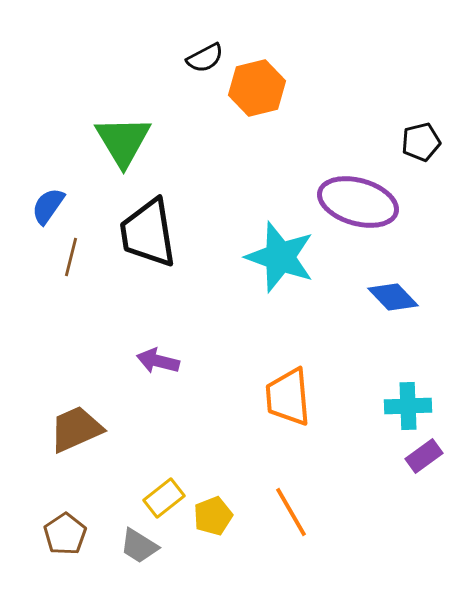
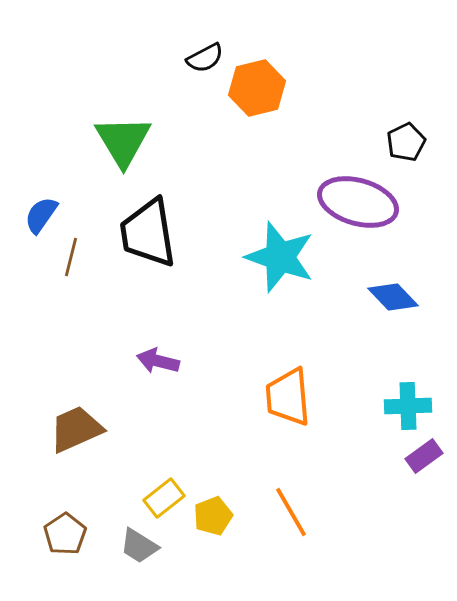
black pentagon: moved 15 px left; rotated 12 degrees counterclockwise
blue semicircle: moved 7 px left, 9 px down
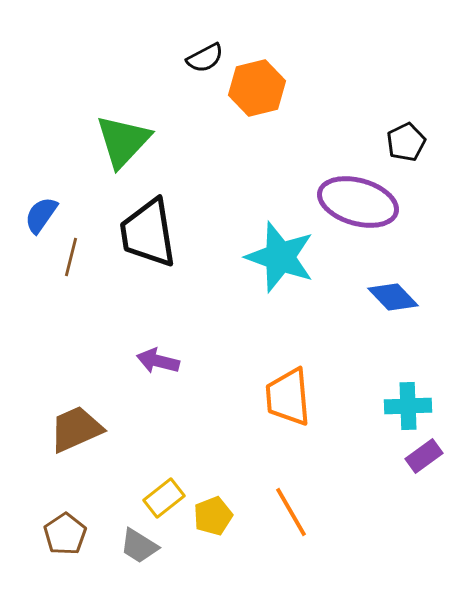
green triangle: rotated 14 degrees clockwise
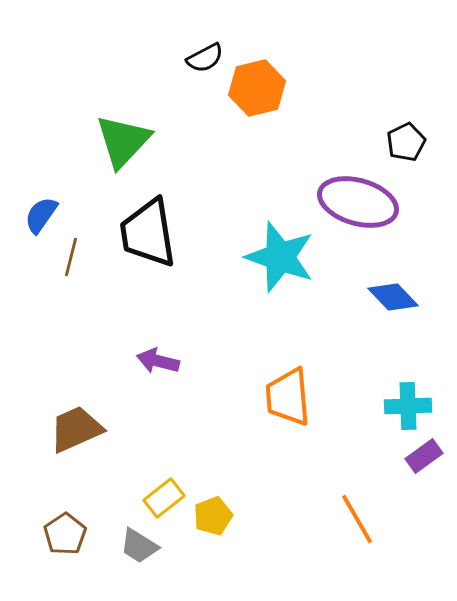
orange line: moved 66 px right, 7 px down
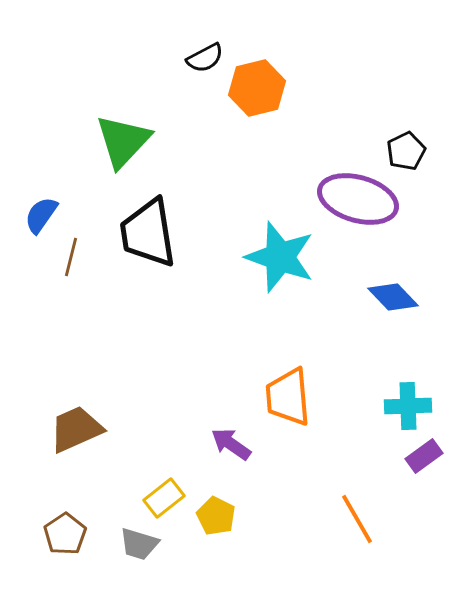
black pentagon: moved 9 px down
purple ellipse: moved 3 px up
purple arrow: moved 73 px right, 83 px down; rotated 21 degrees clockwise
yellow pentagon: moved 3 px right; rotated 24 degrees counterclockwise
gray trapezoid: moved 2 px up; rotated 15 degrees counterclockwise
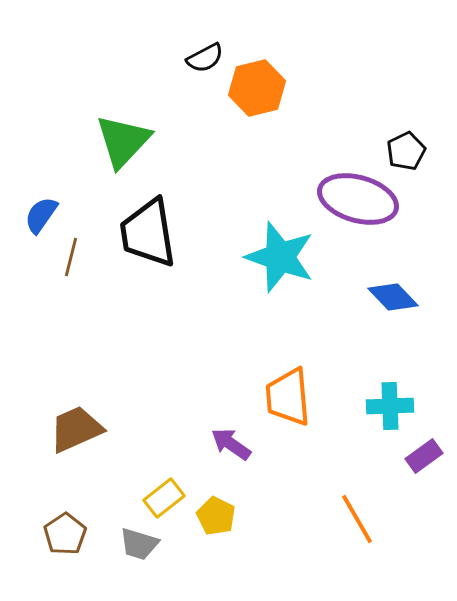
cyan cross: moved 18 px left
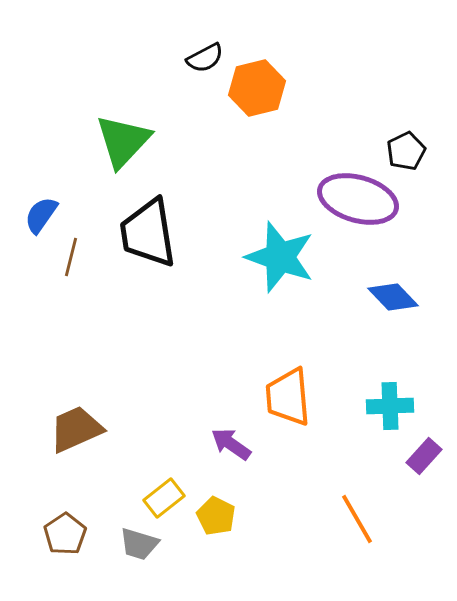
purple rectangle: rotated 12 degrees counterclockwise
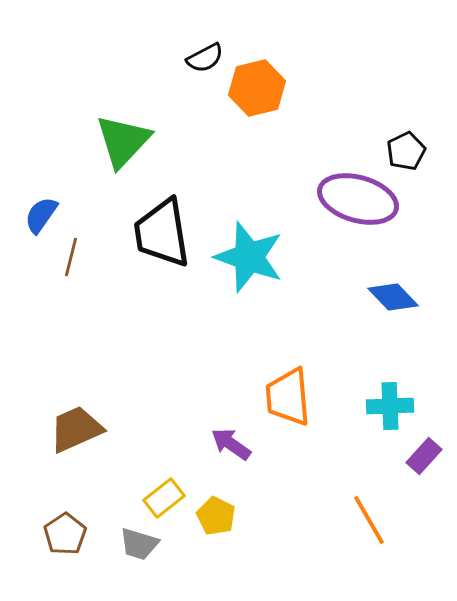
black trapezoid: moved 14 px right
cyan star: moved 31 px left
orange line: moved 12 px right, 1 px down
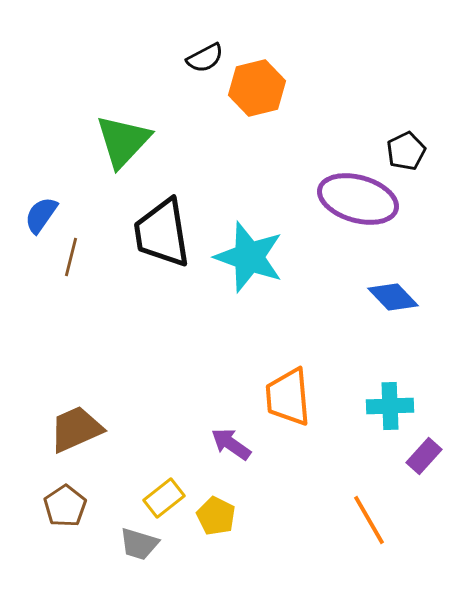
brown pentagon: moved 28 px up
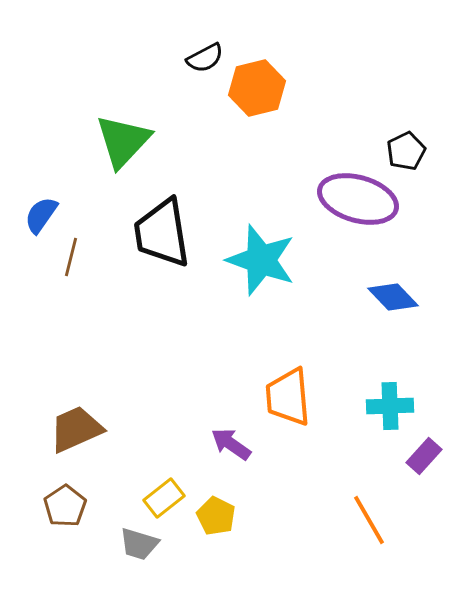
cyan star: moved 12 px right, 3 px down
